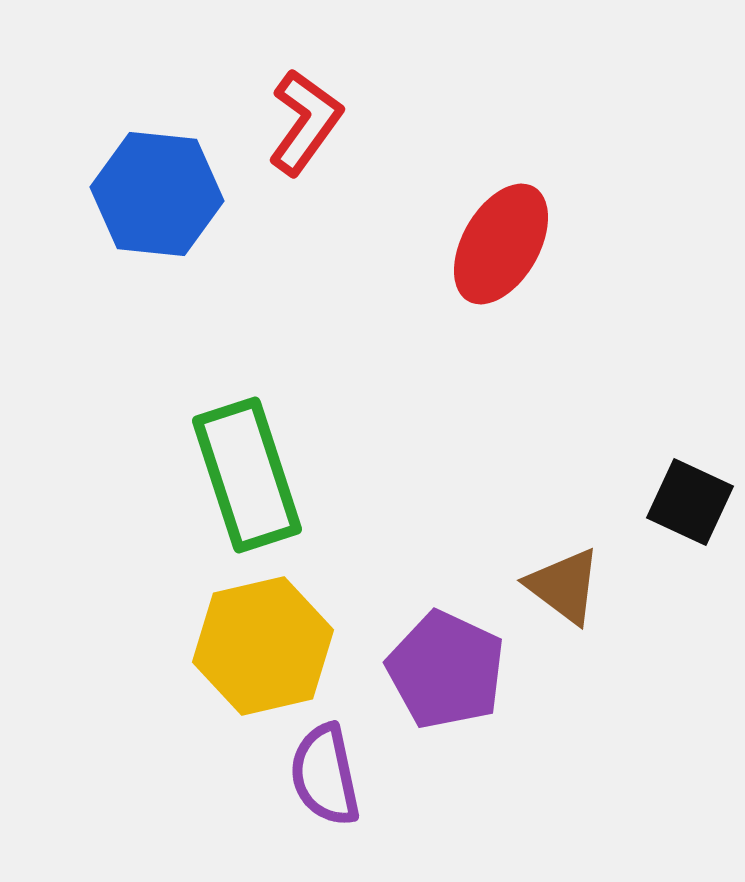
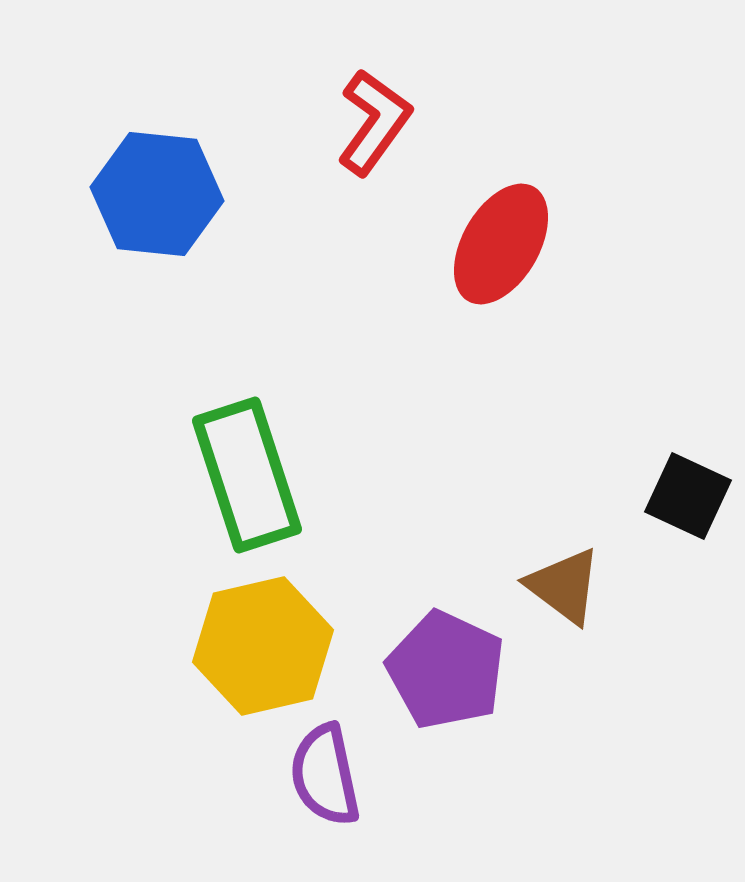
red L-shape: moved 69 px right
black square: moved 2 px left, 6 px up
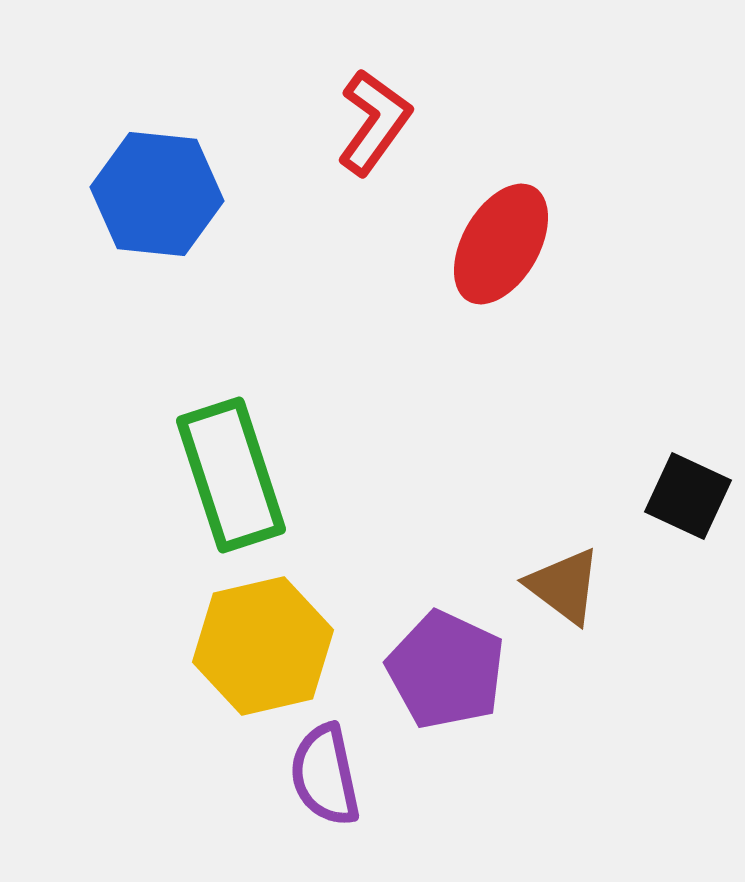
green rectangle: moved 16 px left
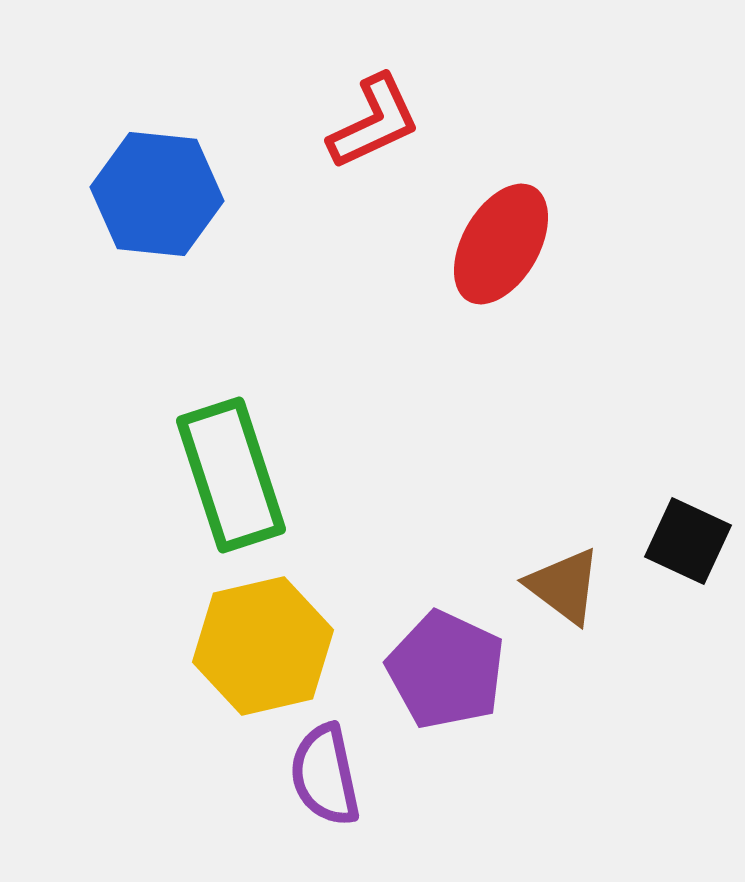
red L-shape: rotated 29 degrees clockwise
black square: moved 45 px down
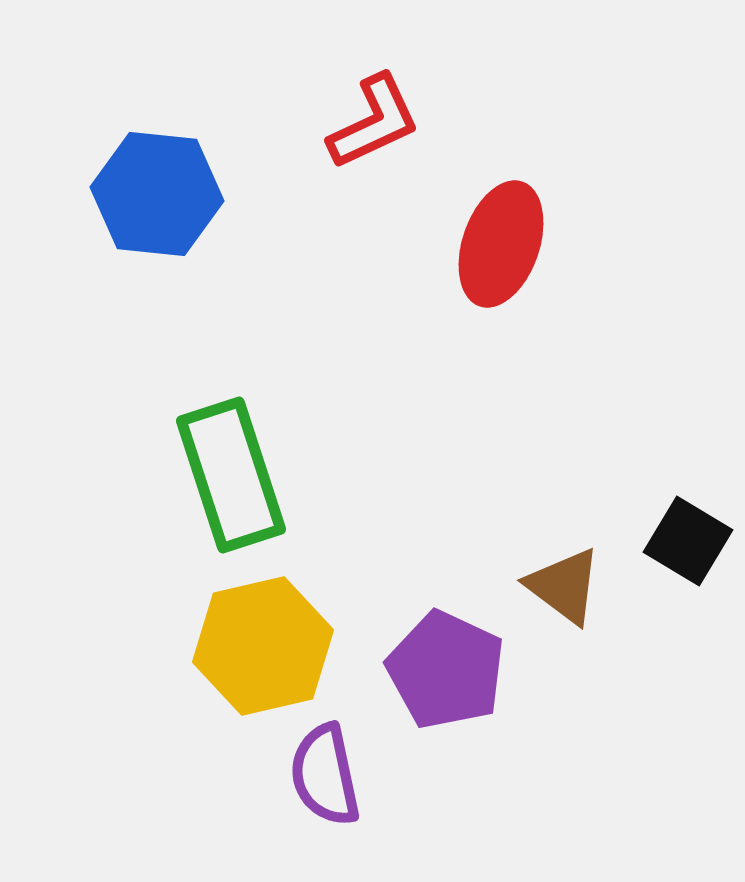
red ellipse: rotated 11 degrees counterclockwise
black square: rotated 6 degrees clockwise
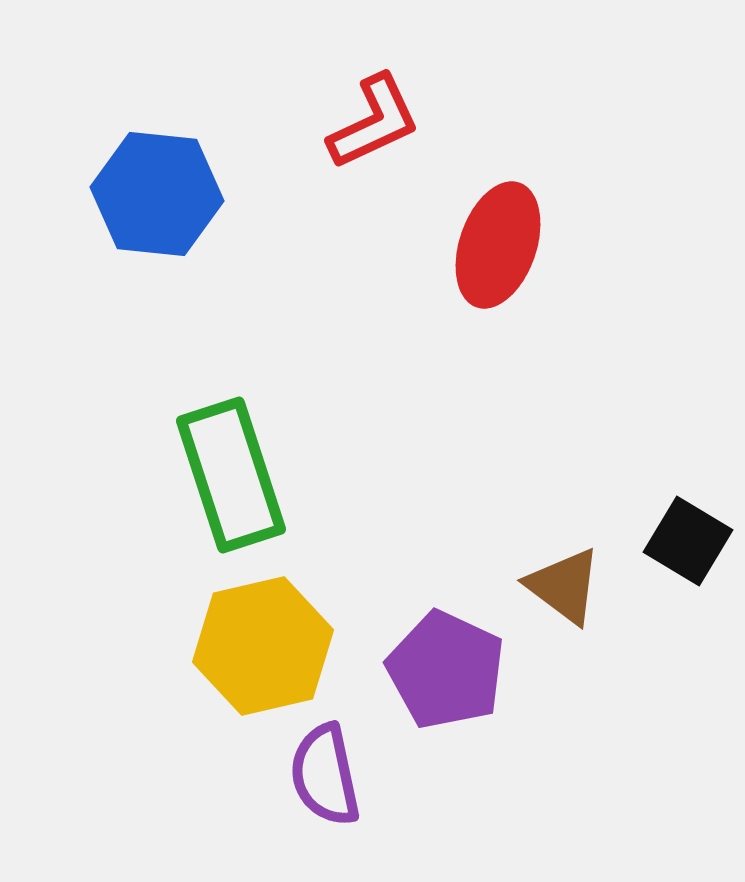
red ellipse: moved 3 px left, 1 px down
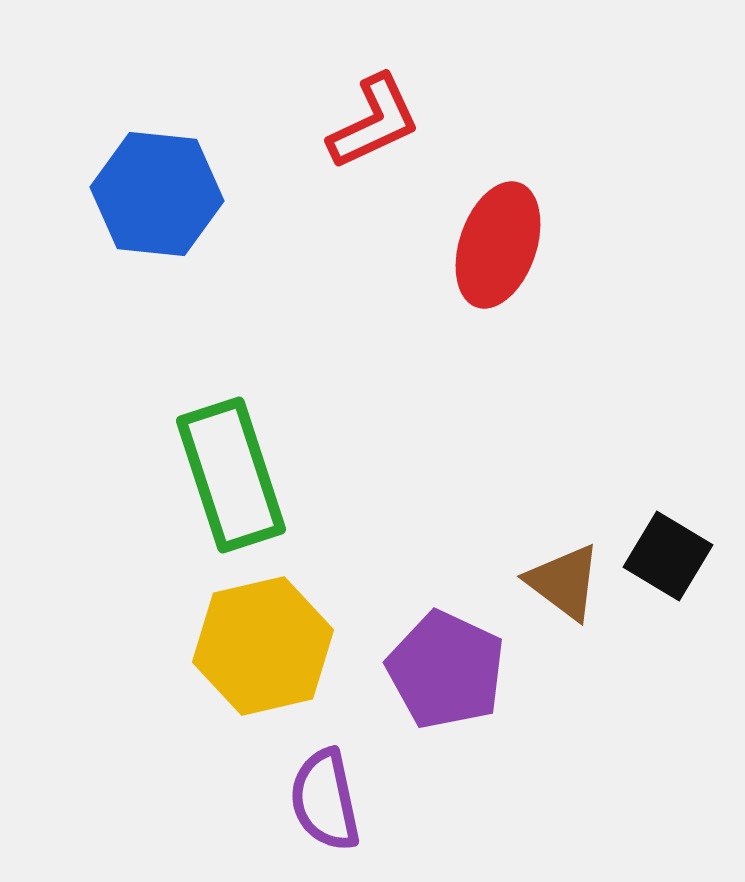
black square: moved 20 px left, 15 px down
brown triangle: moved 4 px up
purple semicircle: moved 25 px down
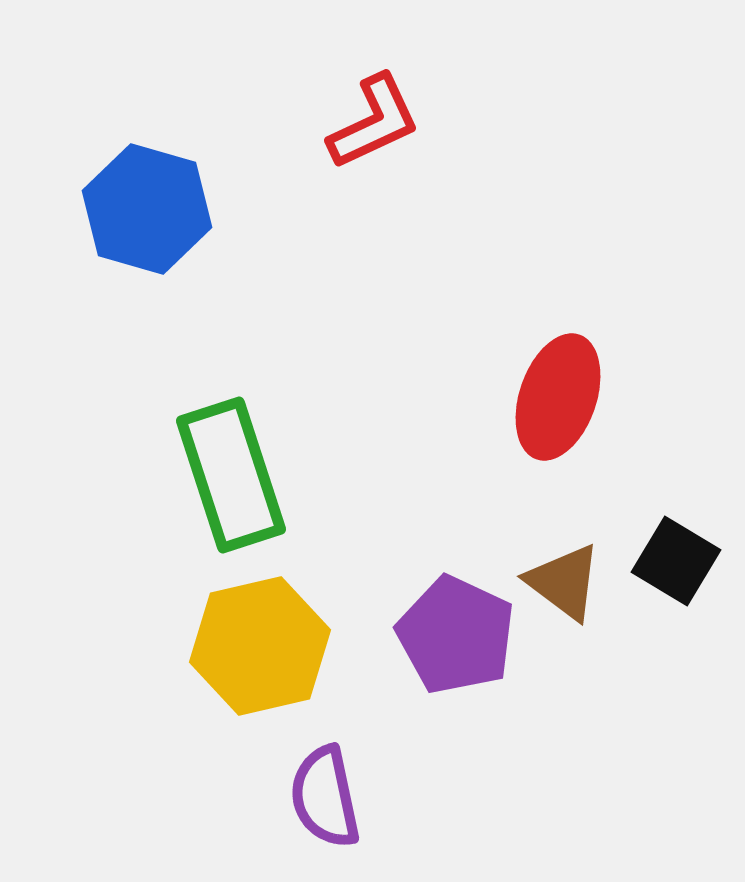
blue hexagon: moved 10 px left, 15 px down; rotated 10 degrees clockwise
red ellipse: moved 60 px right, 152 px down
black square: moved 8 px right, 5 px down
yellow hexagon: moved 3 px left
purple pentagon: moved 10 px right, 35 px up
purple semicircle: moved 3 px up
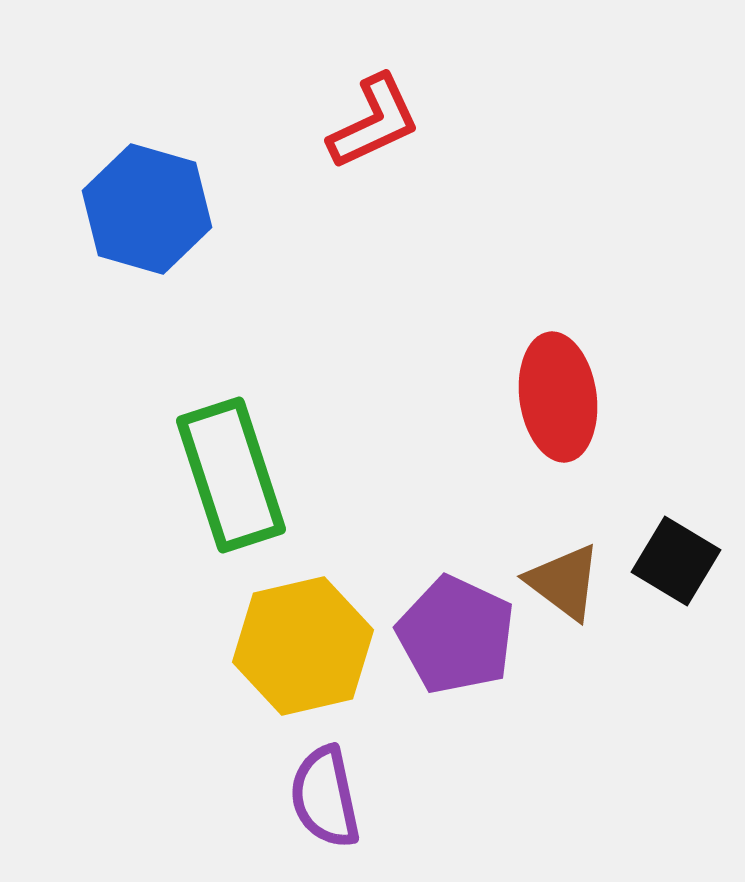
red ellipse: rotated 27 degrees counterclockwise
yellow hexagon: moved 43 px right
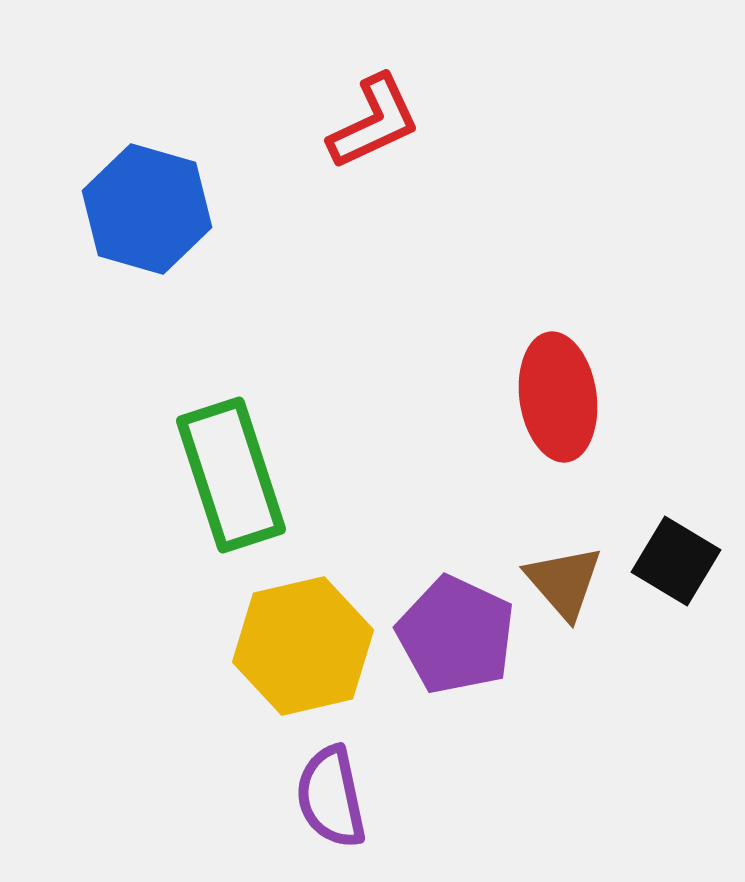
brown triangle: rotated 12 degrees clockwise
purple semicircle: moved 6 px right
